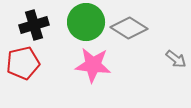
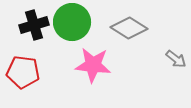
green circle: moved 14 px left
red pentagon: moved 9 px down; rotated 20 degrees clockwise
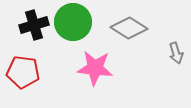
green circle: moved 1 px right
gray arrow: moved 6 px up; rotated 35 degrees clockwise
pink star: moved 2 px right, 3 px down
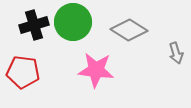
gray diamond: moved 2 px down
pink star: moved 1 px right, 2 px down
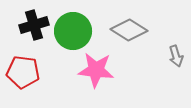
green circle: moved 9 px down
gray arrow: moved 3 px down
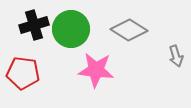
green circle: moved 2 px left, 2 px up
red pentagon: moved 1 px down
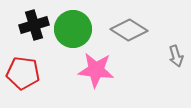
green circle: moved 2 px right
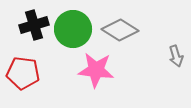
gray diamond: moved 9 px left
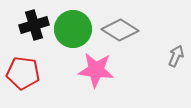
gray arrow: rotated 140 degrees counterclockwise
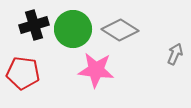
gray arrow: moved 1 px left, 2 px up
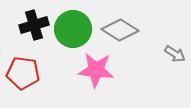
gray arrow: rotated 100 degrees clockwise
